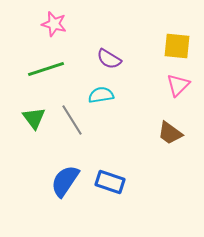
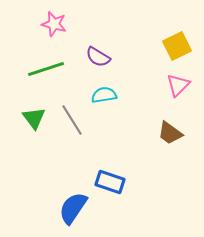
yellow square: rotated 32 degrees counterclockwise
purple semicircle: moved 11 px left, 2 px up
cyan semicircle: moved 3 px right
blue semicircle: moved 8 px right, 27 px down
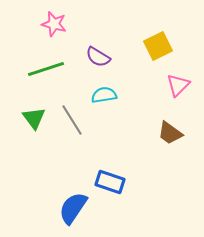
yellow square: moved 19 px left
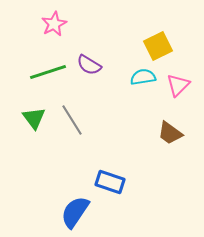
pink star: rotated 30 degrees clockwise
purple semicircle: moved 9 px left, 8 px down
green line: moved 2 px right, 3 px down
cyan semicircle: moved 39 px right, 18 px up
blue semicircle: moved 2 px right, 4 px down
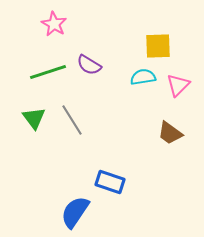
pink star: rotated 15 degrees counterclockwise
yellow square: rotated 24 degrees clockwise
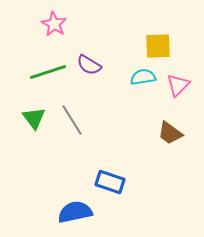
blue semicircle: rotated 44 degrees clockwise
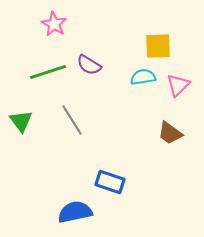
green triangle: moved 13 px left, 3 px down
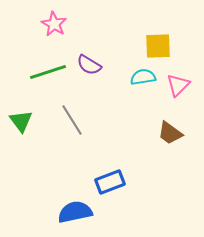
blue rectangle: rotated 40 degrees counterclockwise
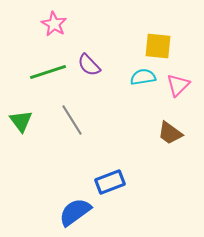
yellow square: rotated 8 degrees clockwise
purple semicircle: rotated 15 degrees clockwise
blue semicircle: rotated 24 degrees counterclockwise
